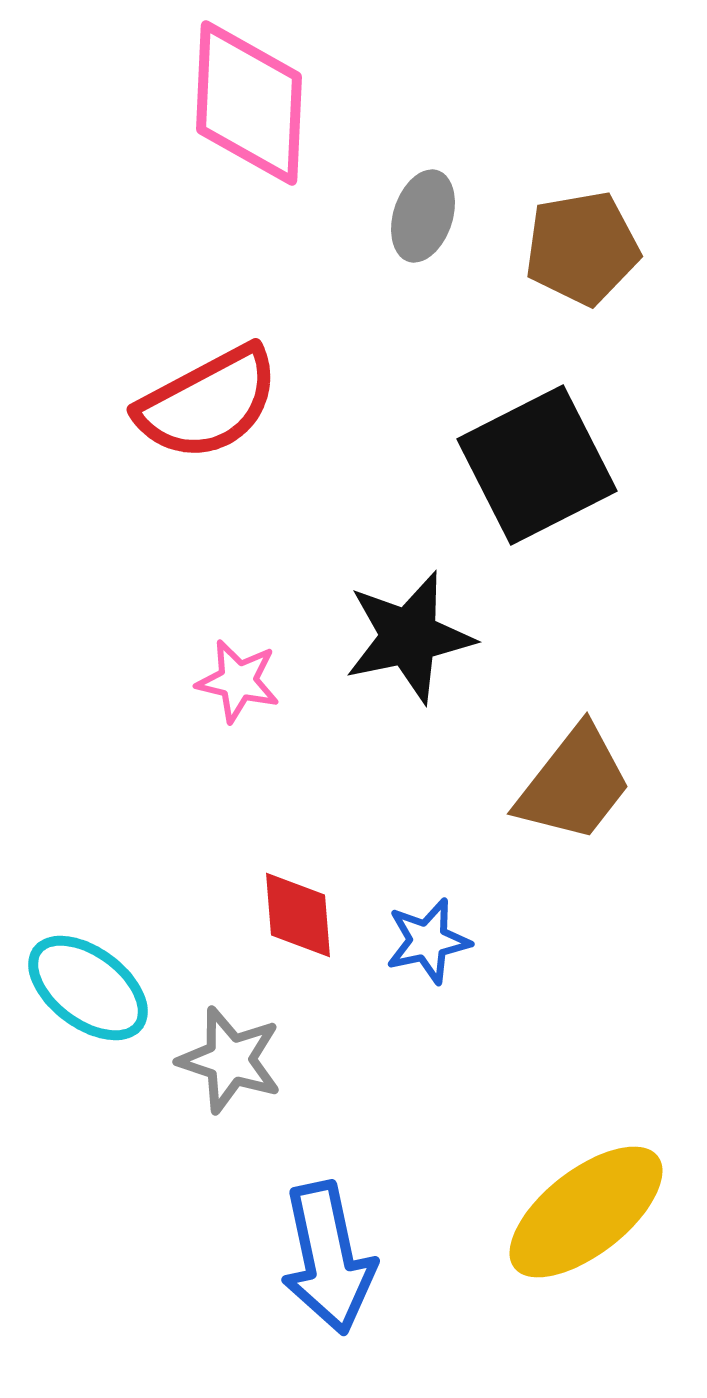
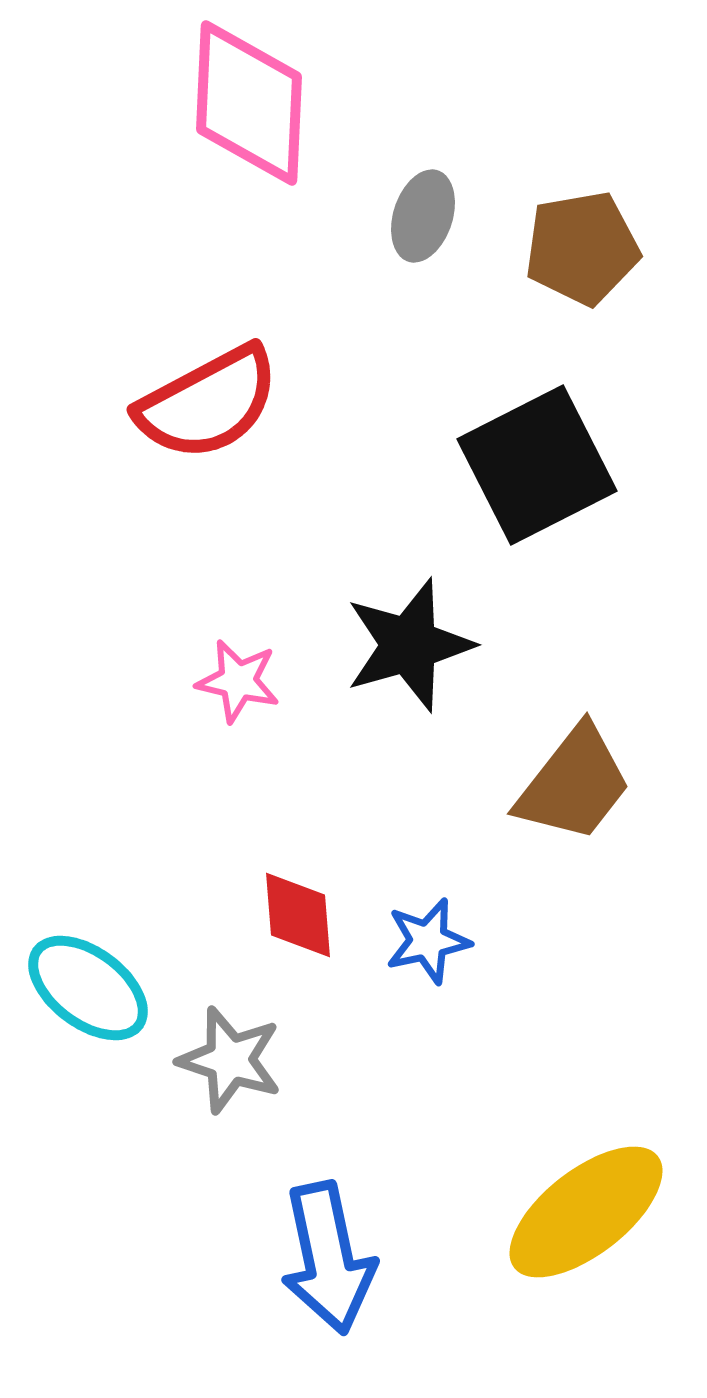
black star: moved 8 px down; rotated 4 degrees counterclockwise
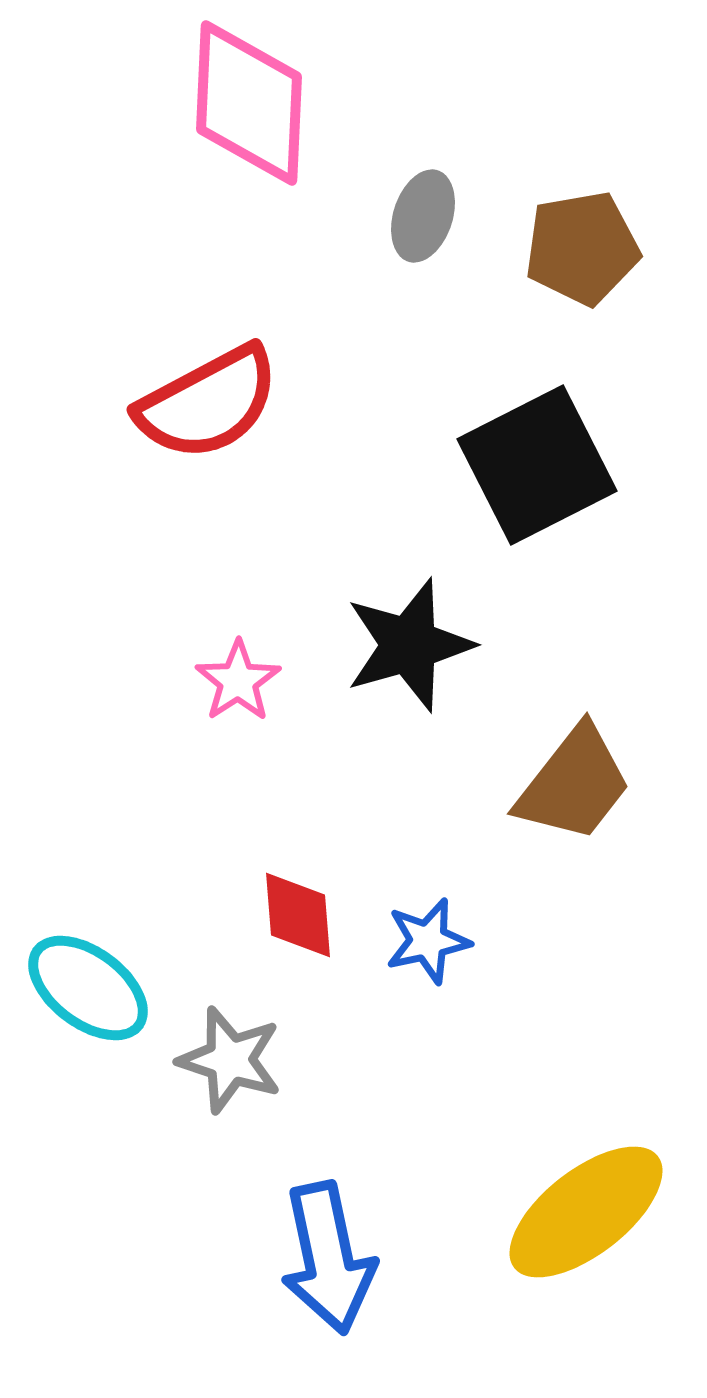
pink star: rotated 26 degrees clockwise
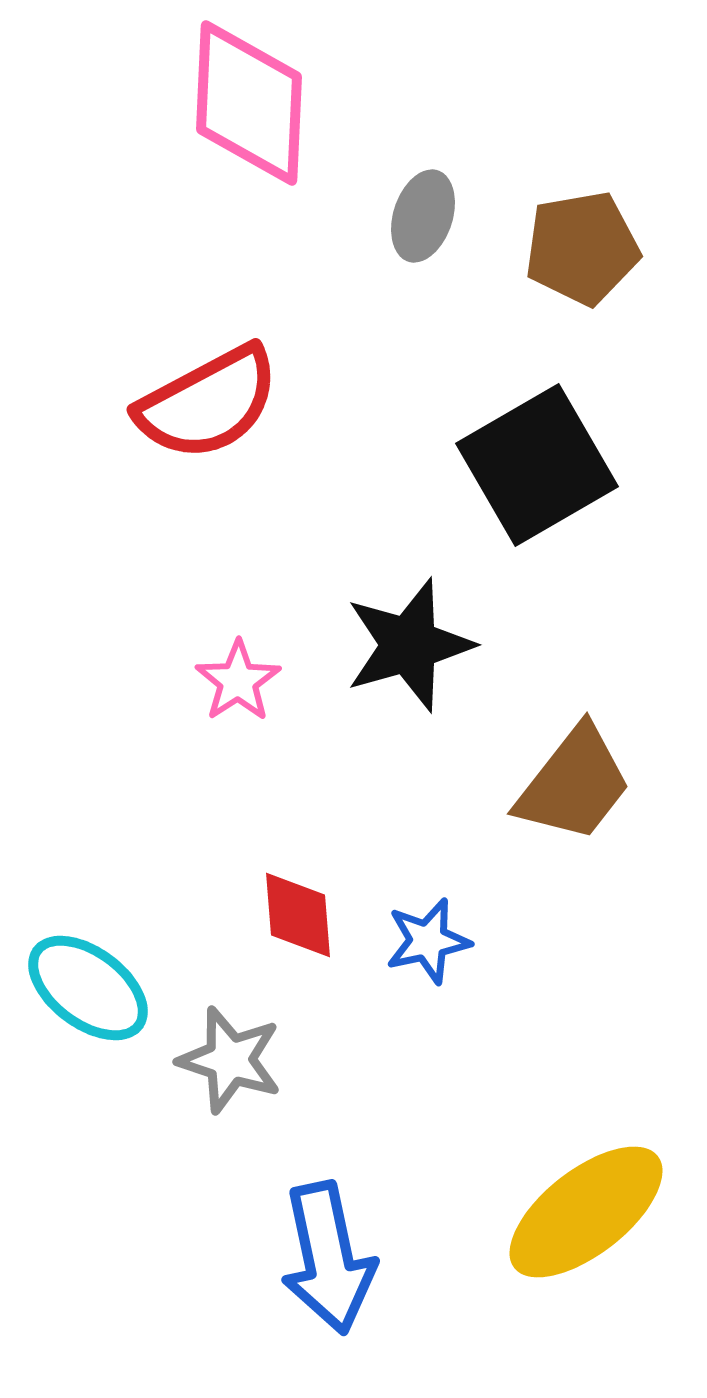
black square: rotated 3 degrees counterclockwise
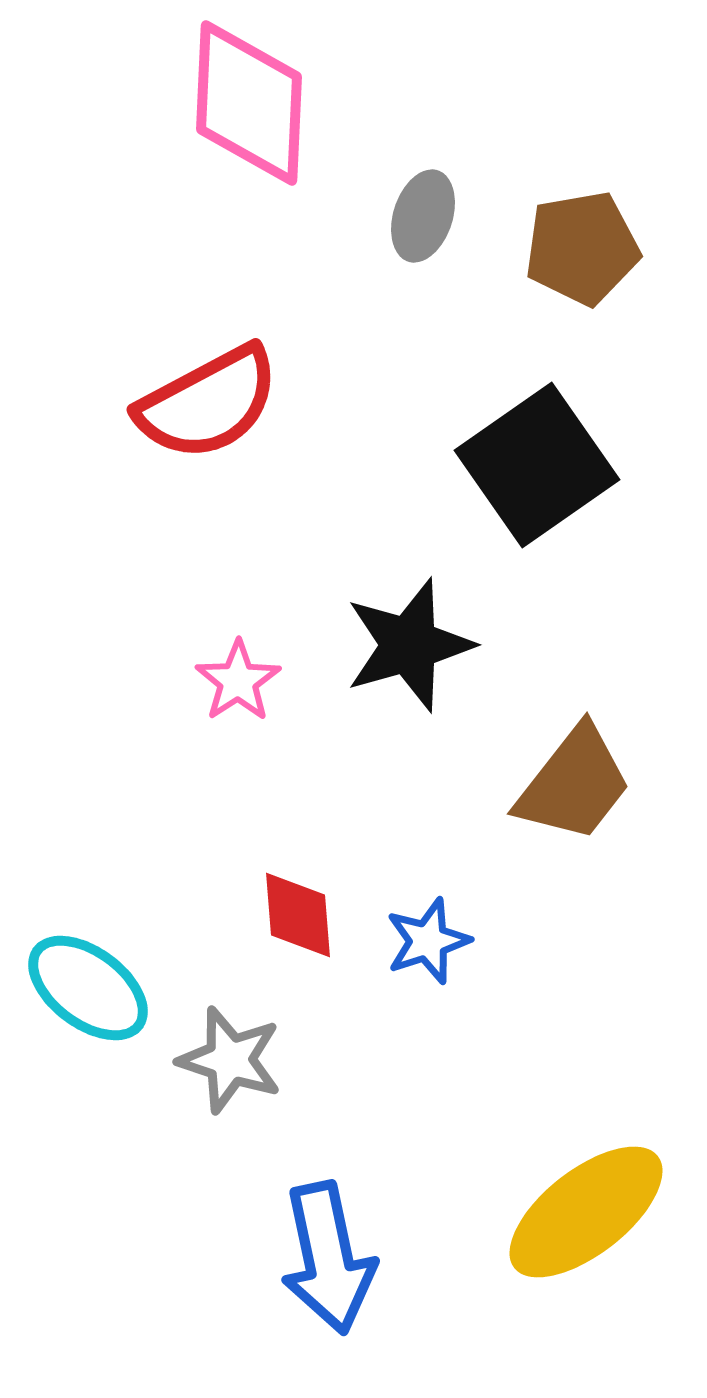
black square: rotated 5 degrees counterclockwise
blue star: rotated 6 degrees counterclockwise
